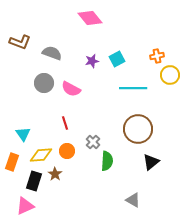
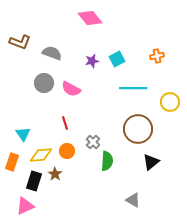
yellow circle: moved 27 px down
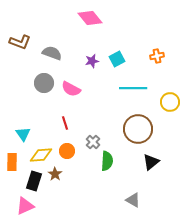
orange rectangle: rotated 18 degrees counterclockwise
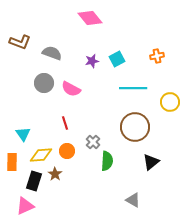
brown circle: moved 3 px left, 2 px up
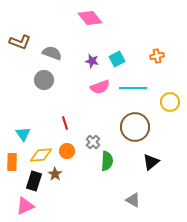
purple star: rotated 24 degrees clockwise
gray circle: moved 3 px up
pink semicircle: moved 29 px right, 2 px up; rotated 48 degrees counterclockwise
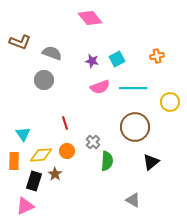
orange rectangle: moved 2 px right, 1 px up
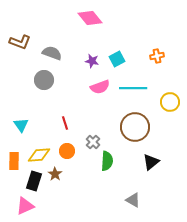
cyan triangle: moved 2 px left, 9 px up
yellow diamond: moved 2 px left
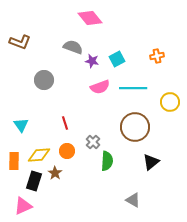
gray semicircle: moved 21 px right, 6 px up
brown star: moved 1 px up
pink triangle: moved 2 px left
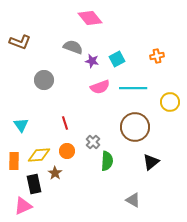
black rectangle: moved 3 px down; rotated 30 degrees counterclockwise
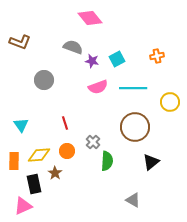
pink semicircle: moved 2 px left
